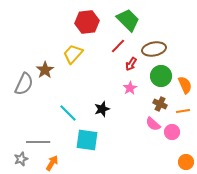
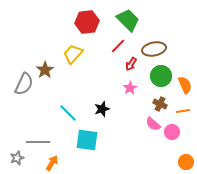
gray star: moved 4 px left, 1 px up
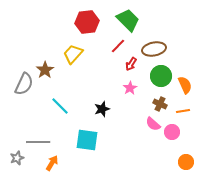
cyan line: moved 8 px left, 7 px up
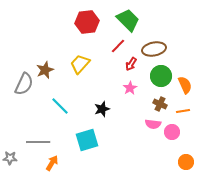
yellow trapezoid: moved 7 px right, 10 px down
brown star: rotated 12 degrees clockwise
pink semicircle: rotated 35 degrees counterclockwise
cyan square: rotated 25 degrees counterclockwise
gray star: moved 7 px left; rotated 24 degrees clockwise
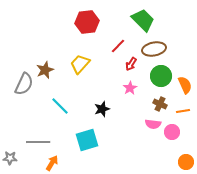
green trapezoid: moved 15 px right
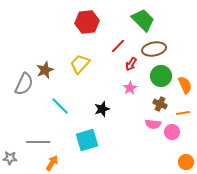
orange line: moved 2 px down
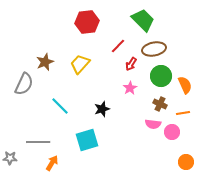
brown star: moved 8 px up
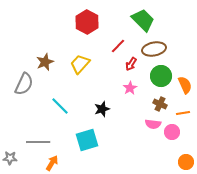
red hexagon: rotated 25 degrees counterclockwise
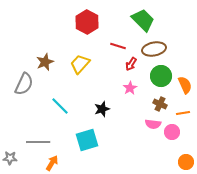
red line: rotated 63 degrees clockwise
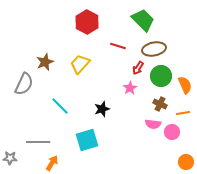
red arrow: moved 7 px right, 4 px down
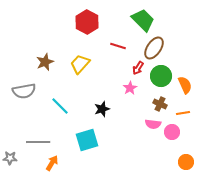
brown ellipse: moved 1 px up; rotated 45 degrees counterclockwise
gray semicircle: moved 7 px down; rotated 55 degrees clockwise
